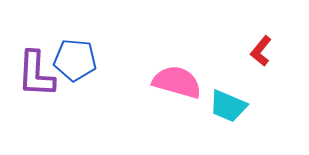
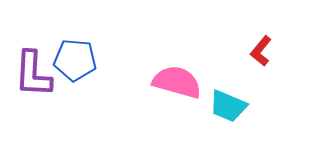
purple L-shape: moved 3 px left
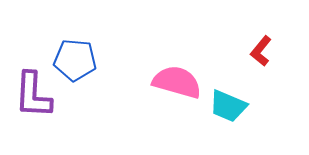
purple L-shape: moved 21 px down
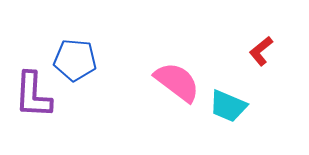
red L-shape: rotated 12 degrees clockwise
pink semicircle: rotated 21 degrees clockwise
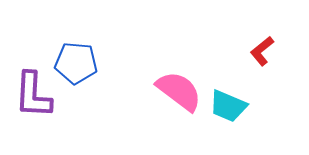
red L-shape: moved 1 px right
blue pentagon: moved 1 px right, 3 px down
pink semicircle: moved 2 px right, 9 px down
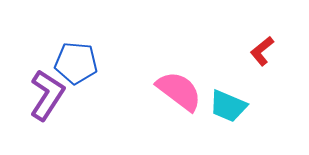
purple L-shape: moved 14 px right; rotated 150 degrees counterclockwise
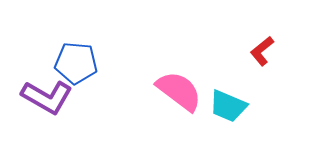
purple L-shape: moved 2 px down; rotated 87 degrees clockwise
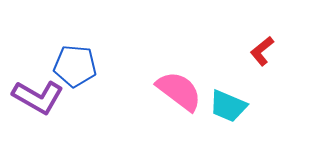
blue pentagon: moved 1 px left, 3 px down
purple L-shape: moved 9 px left
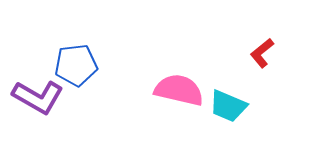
red L-shape: moved 2 px down
blue pentagon: moved 1 px right, 1 px up; rotated 12 degrees counterclockwise
pink semicircle: moved 1 px up; rotated 24 degrees counterclockwise
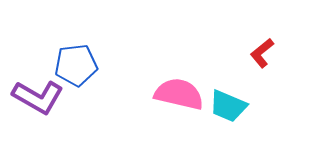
pink semicircle: moved 4 px down
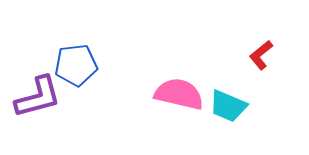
red L-shape: moved 1 px left, 2 px down
purple L-shape: rotated 45 degrees counterclockwise
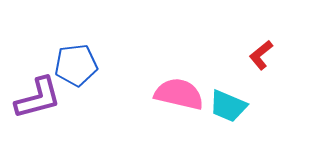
purple L-shape: moved 1 px down
